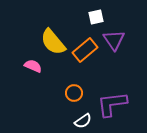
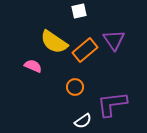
white square: moved 17 px left, 6 px up
yellow semicircle: moved 1 px right; rotated 16 degrees counterclockwise
orange circle: moved 1 px right, 6 px up
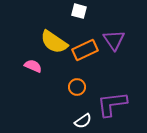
white square: rotated 28 degrees clockwise
orange rectangle: rotated 15 degrees clockwise
orange circle: moved 2 px right
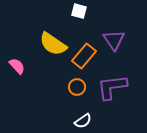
yellow semicircle: moved 1 px left, 2 px down
orange rectangle: moved 1 px left, 6 px down; rotated 25 degrees counterclockwise
pink semicircle: moved 16 px left; rotated 24 degrees clockwise
purple L-shape: moved 17 px up
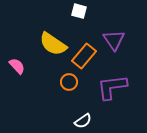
orange circle: moved 8 px left, 5 px up
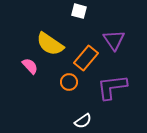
yellow semicircle: moved 3 px left
orange rectangle: moved 2 px right, 2 px down
pink semicircle: moved 13 px right
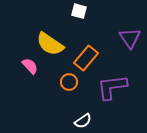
purple triangle: moved 16 px right, 2 px up
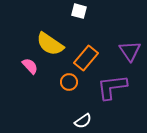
purple triangle: moved 13 px down
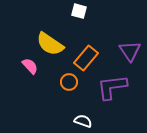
white semicircle: rotated 126 degrees counterclockwise
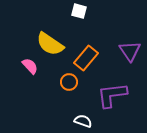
purple L-shape: moved 8 px down
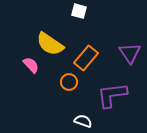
purple triangle: moved 2 px down
pink semicircle: moved 1 px right, 1 px up
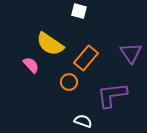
purple triangle: moved 1 px right
